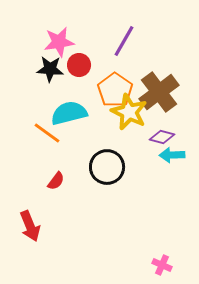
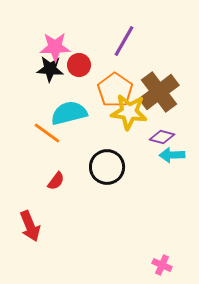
pink star: moved 4 px left, 5 px down; rotated 8 degrees clockwise
yellow star: rotated 18 degrees counterclockwise
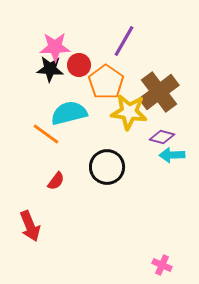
orange pentagon: moved 9 px left, 8 px up
orange line: moved 1 px left, 1 px down
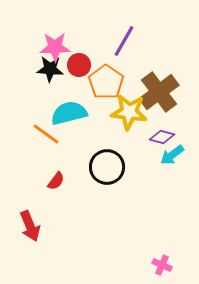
cyan arrow: rotated 35 degrees counterclockwise
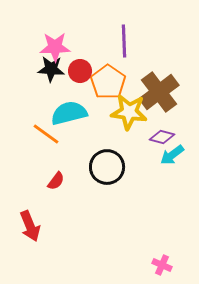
purple line: rotated 32 degrees counterclockwise
red circle: moved 1 px right, 6 px down
black star: moved 1 px right
orange pentagon: moved 2 px right
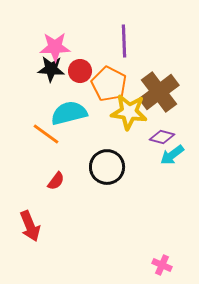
orange pentagon: moved 1 px right, 2 px down; rotated 8 degrees counterclockwise
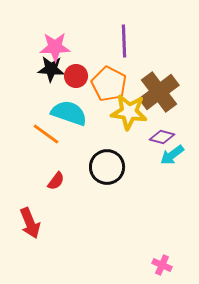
red circle: moved 4 px left, 5 px down
cyan semicircle: rotated 33 degrees clockwise
red arrow: moved 3 px up
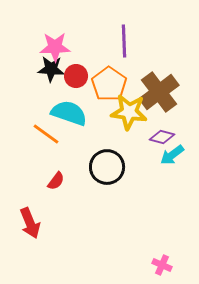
orange pentagon: rotated 8 degrees clockwise
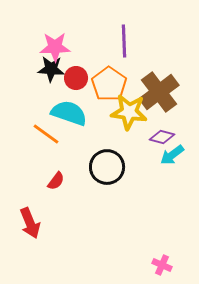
red circle: moved 2 px down
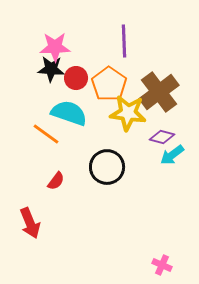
yellow star: moved 1 px left, 1 px down
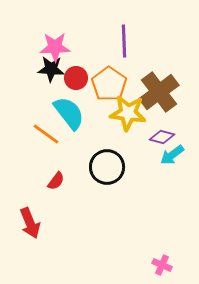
cyan semicircle: rotated 33 degrees clockwise
